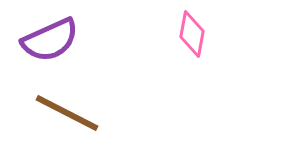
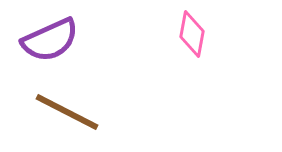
brown line: moved 1 px up
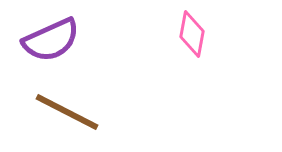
purple semicircle: moved 1 px right
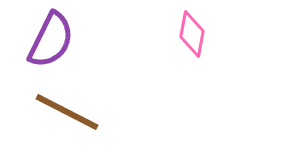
purple semicircle: rotated 40 degrees counterclockwise
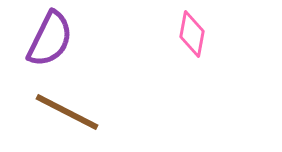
purple semicircle: moved 1 px left, 1 px up
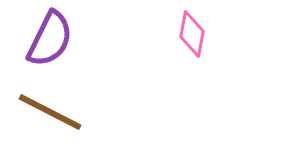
brown line: moved 17 px left
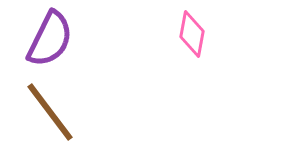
brown line: rotated 26 degrees clockwise
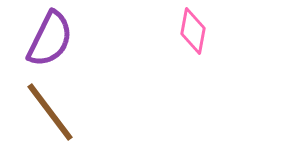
pink diamond: moved 1 px right, 3 px up
